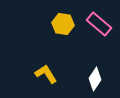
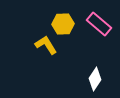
yellow hexagon: rotated 10 degrees counterclockwise
yellow L-shape: moved 29 px up
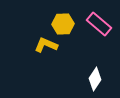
yellow L-shape: rotated 35 degrees counterclockwise
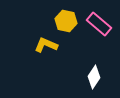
yellow hexagon: moved 3 px right, 3 px up; rotated 15 degrees clockwise
white diamond: moved 1 px left, 2 px up
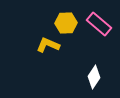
yellow hexagon: moved 2 px down; rotated 15 degrees counterclockwise
yellow L-shape: moved 2 px right
